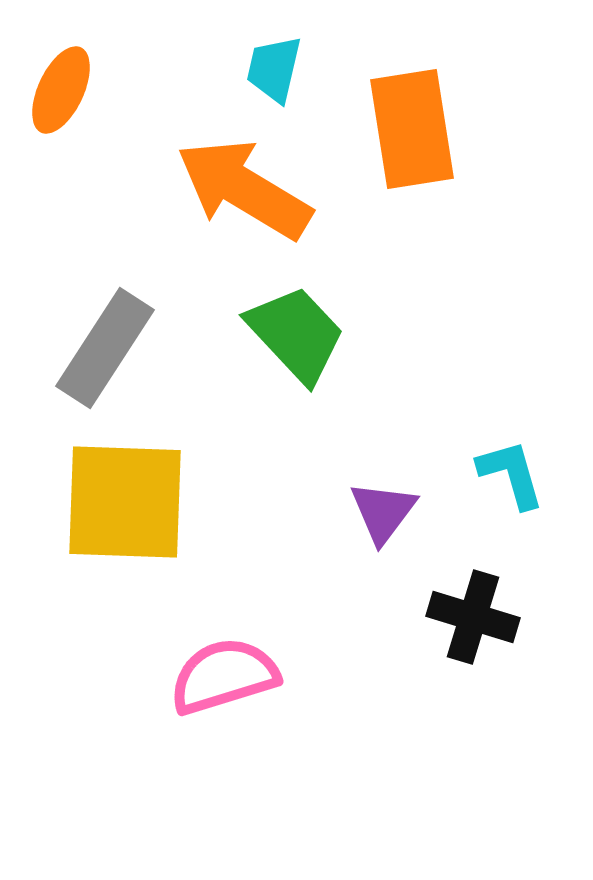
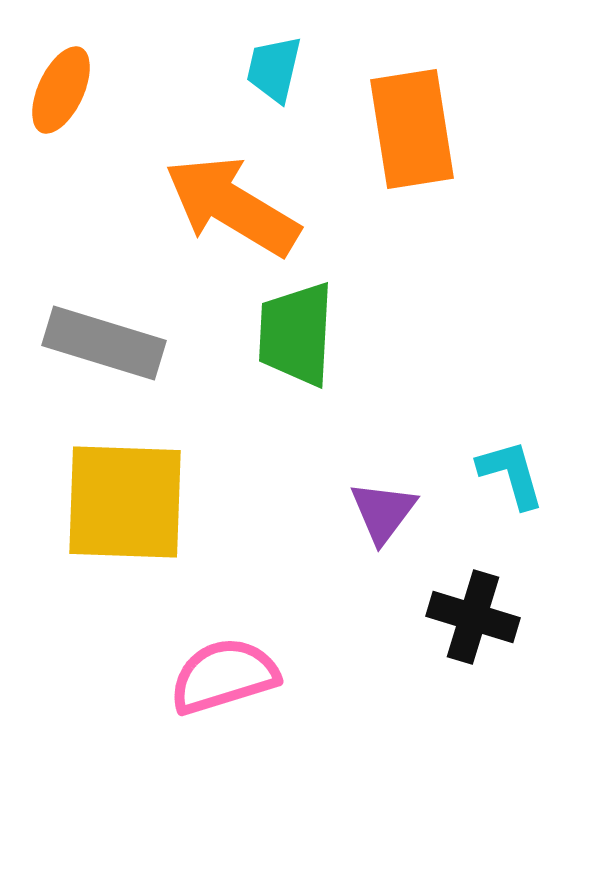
orange arrow: moved 12 px left, 17 px down
green trapezoid: rotated 134 degrees counterclockwise
gray rectangle: moved 1 px left, 5 px up; rotated 74 degrees clockwise
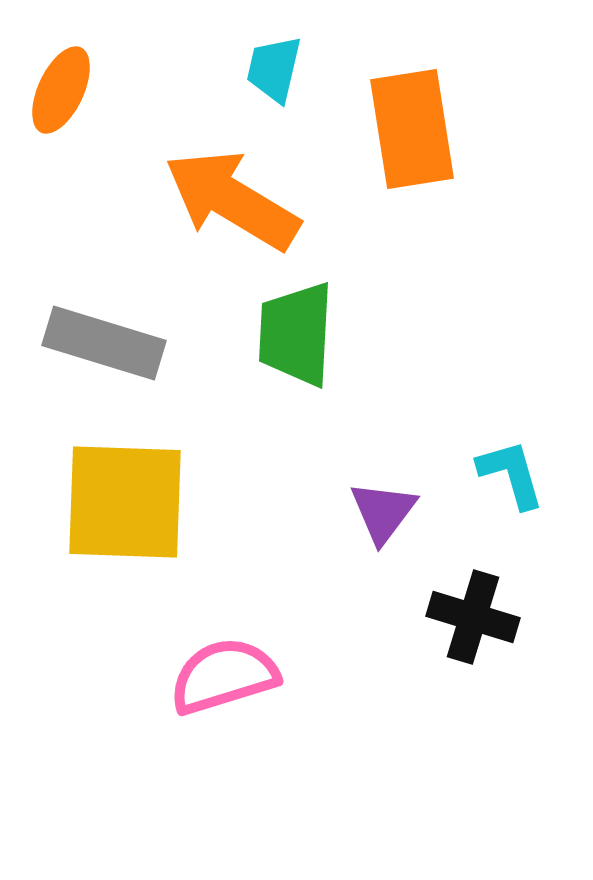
orange arrow: moved 6 px up
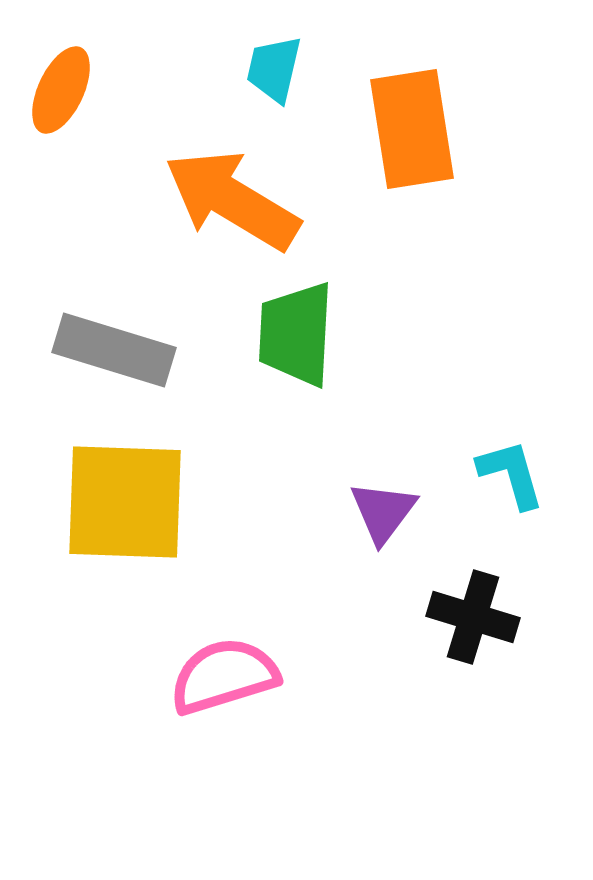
gray rectangle: moved 10 px right, 7 px down
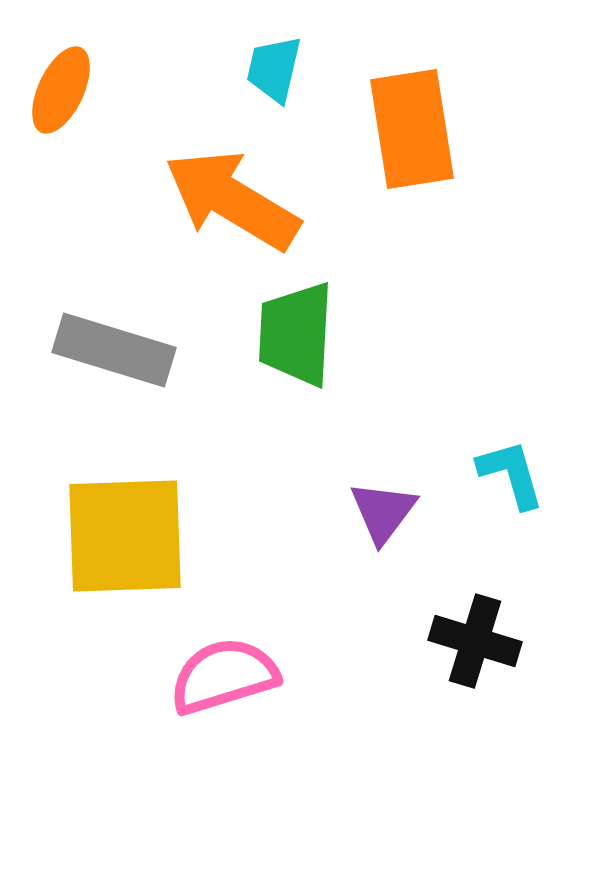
yellow square: moved 34 px down; rotated 4 degrees counterclockwise
black cross: moved 2 px right, 24 px down
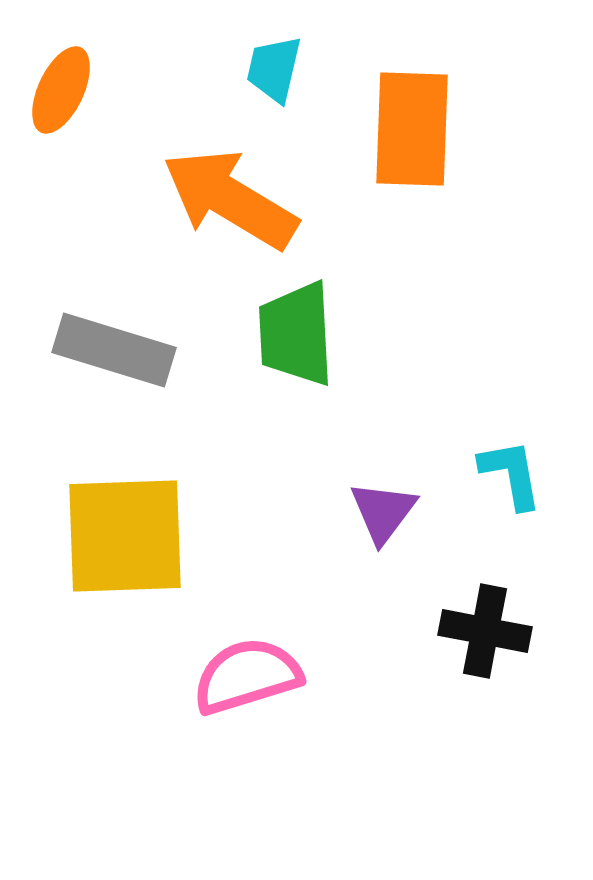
orange rectangle: rotated 11 degrees clockwise
orange arrow: moved 2 px left, 1 px up
green trapezoid: rotated 6 degrees counterclockwise
cyan L-shape: rotated 6 degrees clockwise
black cross: moved 10 px right, 10 px up; rotated 6 degrees counterclockwise
pink semicircle: moved 23 px right
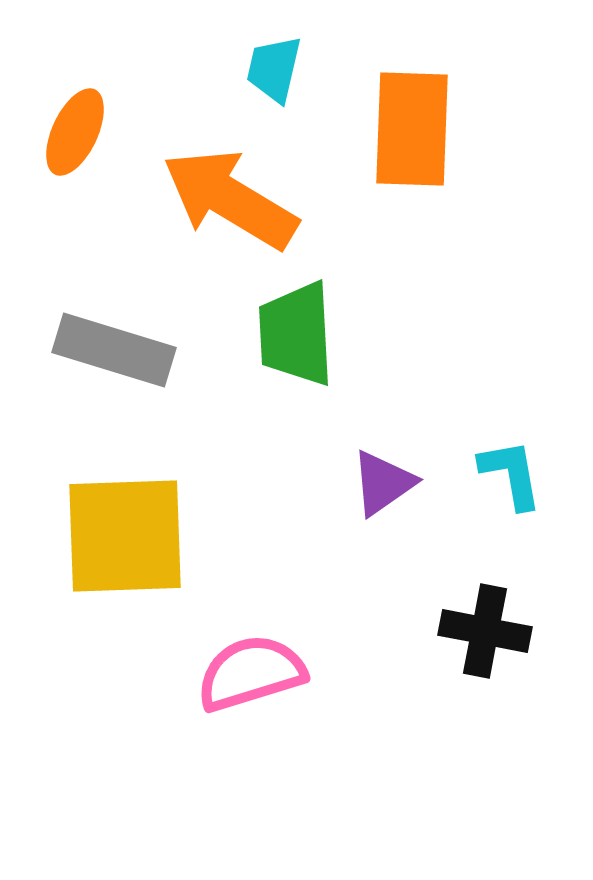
orange ellipse: moved 14 px right, 42 px down
purple triangle: moved 29 px up; rotated 18 degrees clockwise
pink semicircle: moved 4 px right, 3 px up
